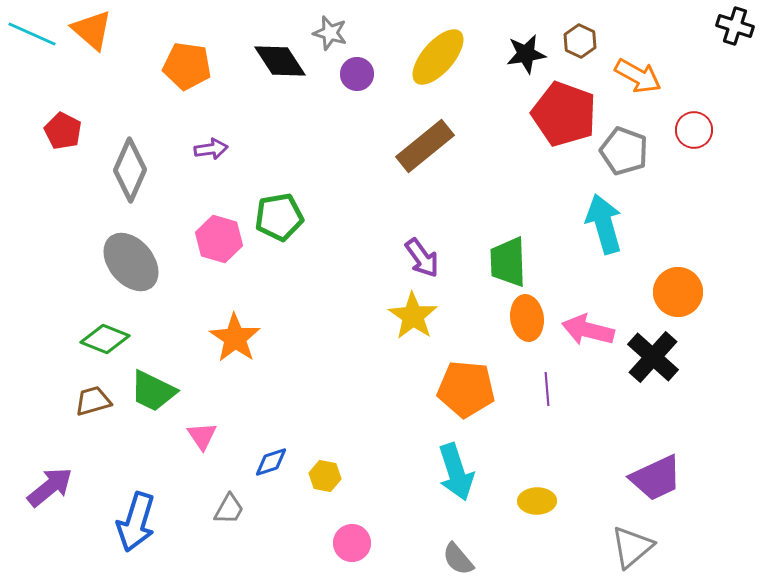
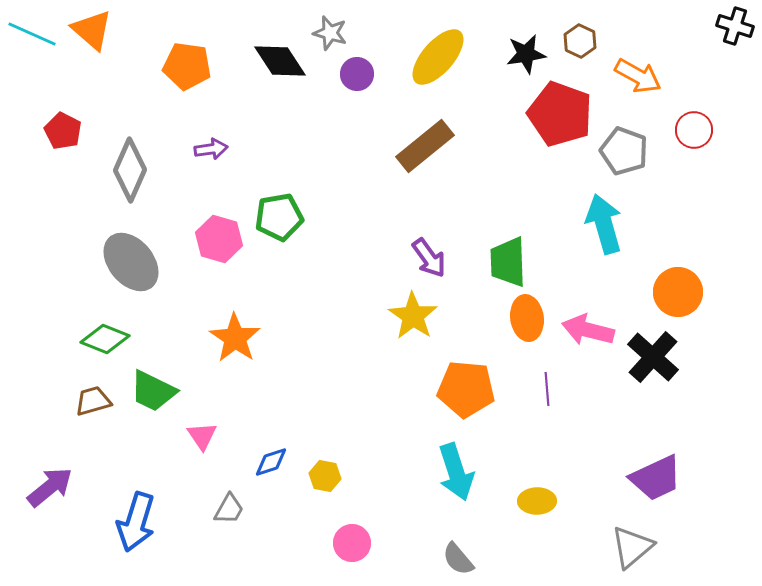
red pentagon at (564, 114): moved 4 px left
purple arrow at (422, 258): moved 7 px right
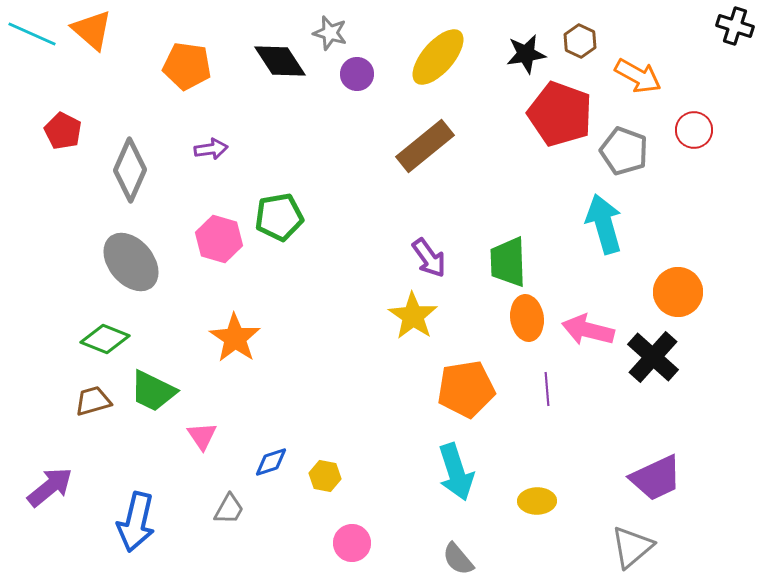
orange pentagon at (466, 389): rotated 14 degrees counterclockwise
blue arrow at (136, 522): rotated 4 degrees counterclockwise
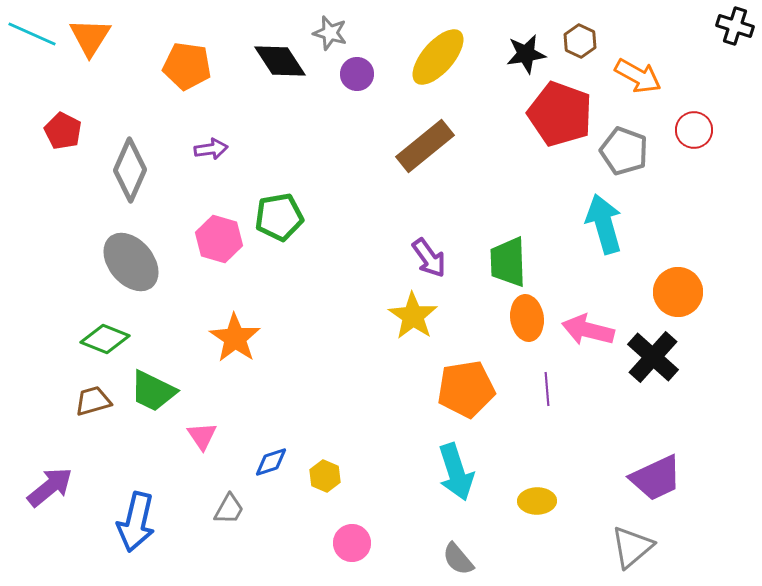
orange triangle at (92, 30): moved 2 px left, 7 px down; rotated 21 degrees clockwise
yellow hexagon at (325, 476): rotated 12 degrees clockwise
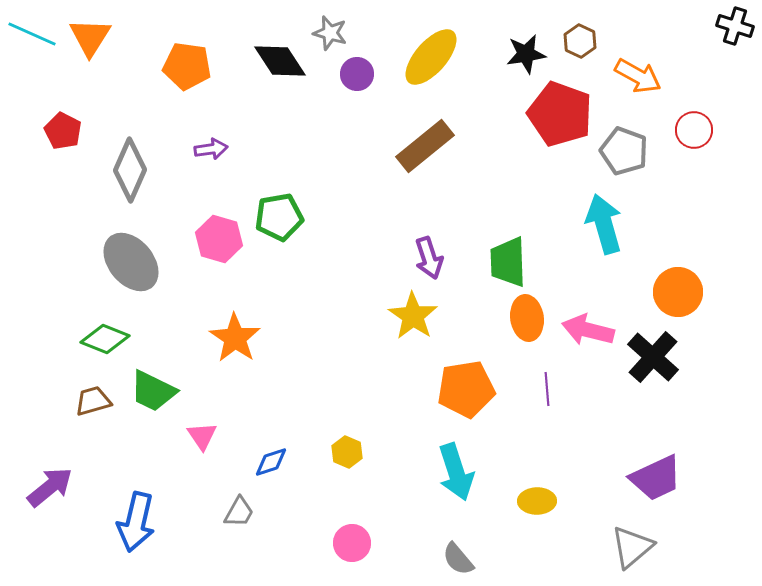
yellow ellipse at (438, 57): moved 7 px left
purple arrow at (429, 258): rotated 18 degrees clockwise
yellow hexagon at (325, 476): moved 22 px right, 24 px up
gray trapezoid at (229, 509): moved 10 px right, 3 px down
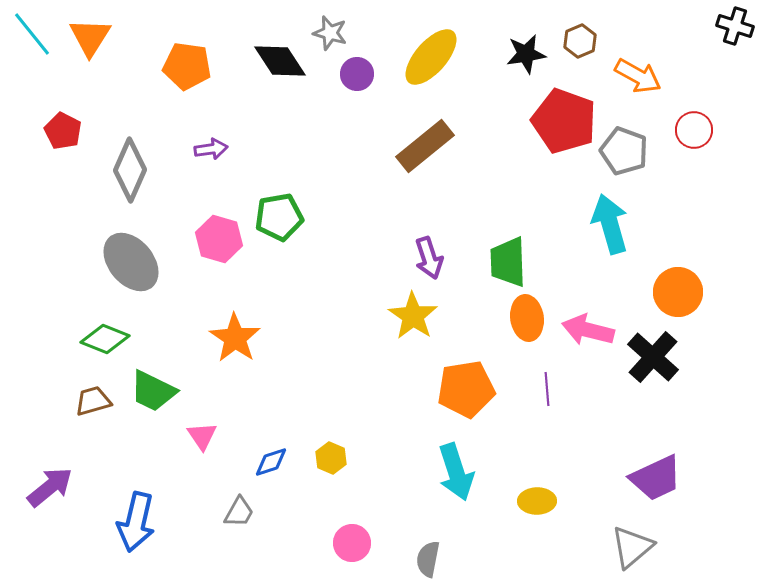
cyan line at (32, 34): rotated 27 degrees clockwise
brown hexagon at (580, 41): rotated 12 degrees clockwise
red pentagon at (560, 114): moved 4 px right, 7 px down
cyan arrow at (604, 224): moved 6 px right
yellow hexagon at (347, 452): moved 16 px left, 6 px down
gray semicircle at (458, 559): moved 30 px left; rotated 51 degrees clockwise
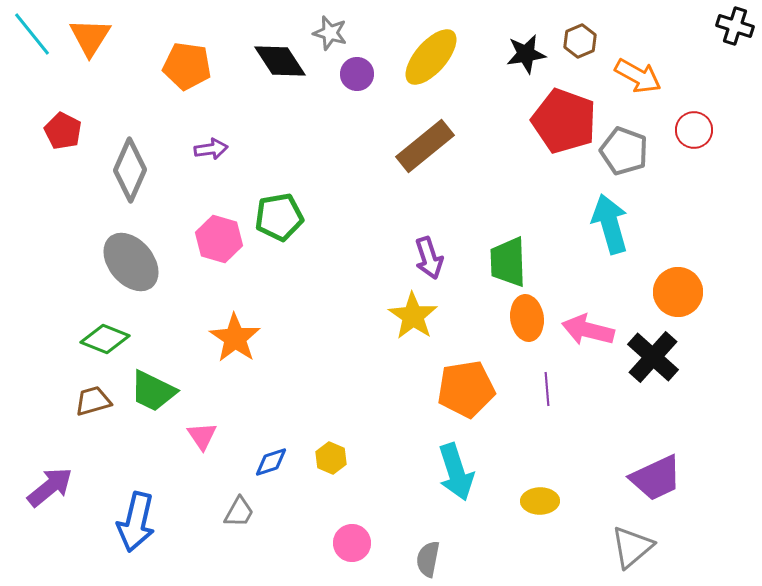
yellow ellipse at (537, 501): moved 3 px right
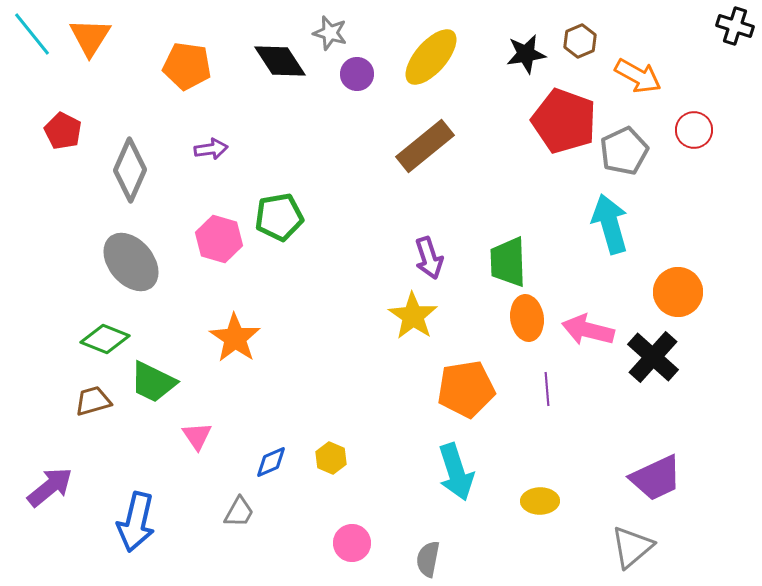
gray pentagon at (624, 151): rotated 27 degrees clockwise
green trapezoid at (153, 391): moved 9 px up
pink triangle at (202, 436): moved 5 px left
blue diamond at (271, 462): rotated 6 degrees counterclockwise
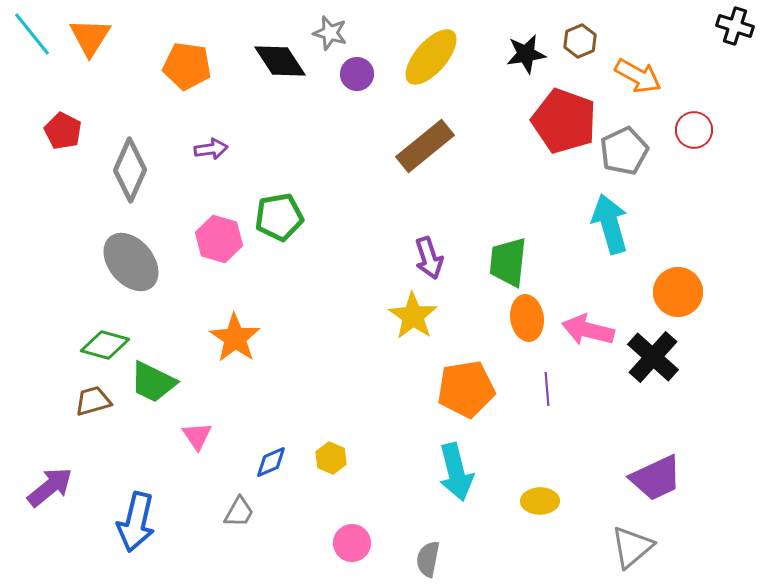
green trapezoid at (508, 262): rotated 8 degrees clockwise
green diamond at (105, 339): moved 6 px down; rotated 6 degrees counterclockwise
cyan arrow at (456, 472): rotated 4 degrees clockwise
